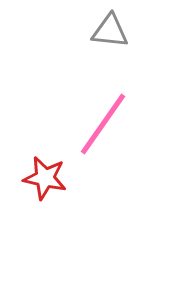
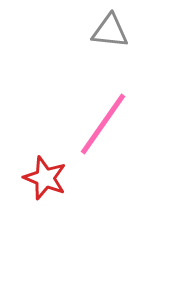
red star: rotated 9 degrees clockwise
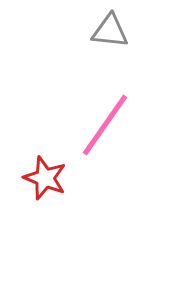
pink line: moved 2 px right, 1 px down
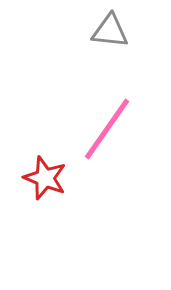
pink line: moved 2 px right, 4 px down
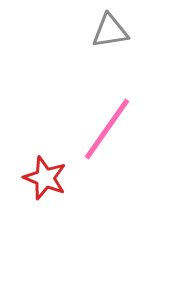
gray triangle: rotated 15 degrees counterclockwise
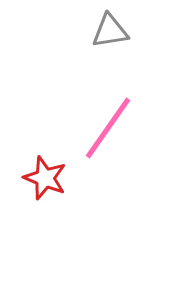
pink line: moved 1 px right, 1 px up
